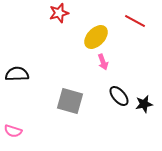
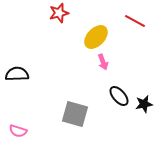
gray square: moved 5 px right, 13 px down
pink semicircle: moved 5 px right
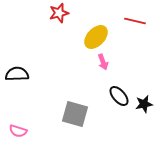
red line: rotated 15 degrees counterclockwise
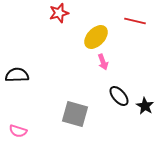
black semicircle: moved 1 px down
black star: moved 1 px right, 2 px down; rotated 30 degrees counterclockwise
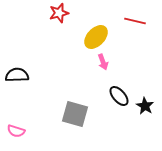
pink semicircle: moved 2 px left
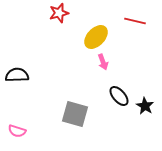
pink semicircle: moved 1 px right
